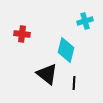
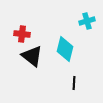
cyan cross: moved 2 px right
cyan diamond: moved 1 px left, 1 px up
black triangle: moved 15 px left, 18 px up
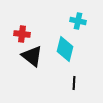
cyan cross: moved 9 px left; rotated 28 degrees clockwise
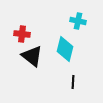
black line: moved 1 px left, 1 px up
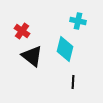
red cross: moved 3 px up; rotated 28 degrees clockwise
